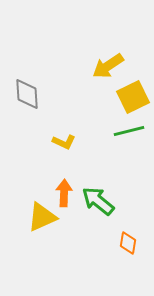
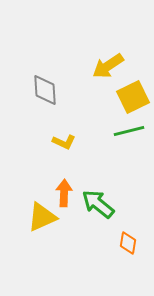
gray diamond: moved 18 px right, 4 px up
green arrow: moved 3 px down
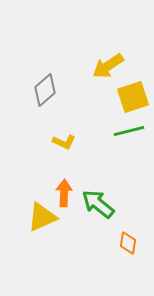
gray diamond: rotated 52 degrees clockwise
yellow square: rotated 8 degrees clockwise
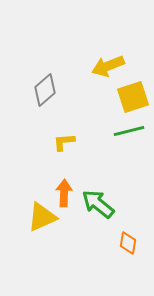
yellow arrow: rotated 12 degrees clockwise
yellow L-shape: rotated 150 degrees clockwise
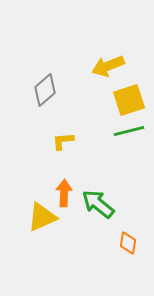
yellow square: moved 4 px left, 3 px down
yellow L-shape: moved 1 px left, 1 px up
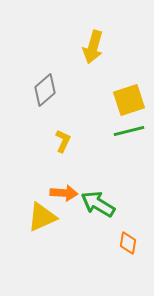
yellow arrow: moved 15 px left, 19 px up; rotated 52 degrees counterclockwise
yellow L-shape: rotated 120 degrees clockwise
orange arrow: rotated 92 degrees clockwise
green arrow: rotated 8 degrees counterclockwise
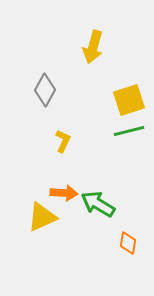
gray diamond: rotated 20 degrees counterclockwise
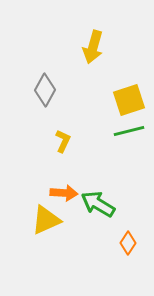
yellow triangle: moved 4 px right, 3 px down
orange diamond: rotated 25 degrees clockwise
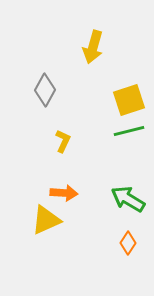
green arrow: moved 30 px right, 5 px up
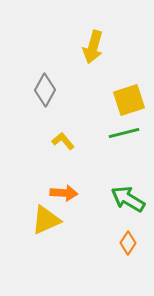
green line: moved 5 px left, 2 px down
yellow L-shape: rotated 65 degrees counterclockwise
